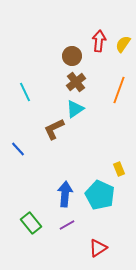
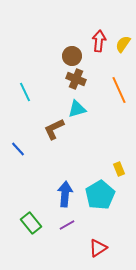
brown cross: moved 3 px up; rotated 30 degrees counterclockwise
orange line: rotated 44 degrees counterclockwise
cyan triangle: moved 2 px right; rotated 18 degrees clockwise
cyan pentagon: rotated 16 degrees clockwise
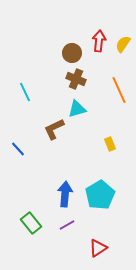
brown circle: moved 3 px up
yellow rectangle: moved 9 px left, 25 px up
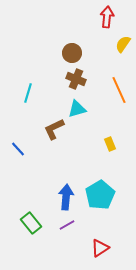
red arrow: moved 8 px right, 24 px up
cyan line: moved 3 px right, 1 px down; rotated 42 degrees clockwise
blue arrow: moved 1 px right, 3 px down
red triangle: moved 2 px right
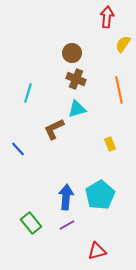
orange line: rotated 12 degrees clockwise
red triangle: moved 3 px left, 3 px down; rotated 18 degrees clockwise
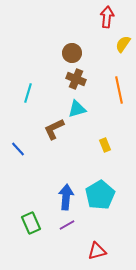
yellow rectangle: moved 5 px left, 1 px down
green rectangle: rotated 15 degrees clockwise
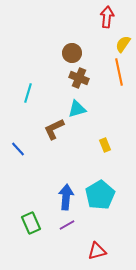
brown cross: moved 3 px right, 1 px up
orange line: moved 18 px up
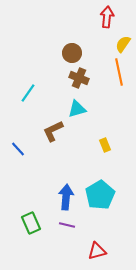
cyan line: rotated 18 degrees clockwise
brown L-shape: moved 1 px left, 2 px down
purple line: rotated 42 degrees clockwise
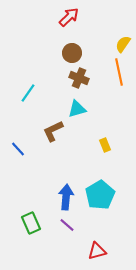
red arrow: moved 38 px left; rotated 40 degrees clockwise
purple line: rotated 28 degrees clockwise
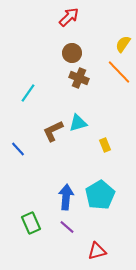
orange line: rotated 32 degrees counterclockwise
cyan triangle: moved 1 px right, 14 px down
purple line: moved 2 px down
